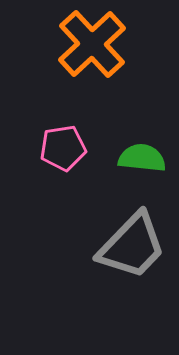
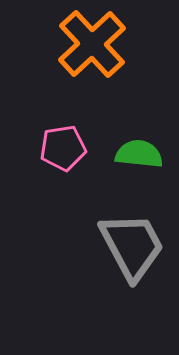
green semicircle: moved 3 px left, 4 px up
gray trapezoid: rotated 72 degrees counterclockwise
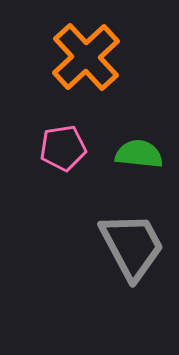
orange cross: moved 6 px left, 13 px down
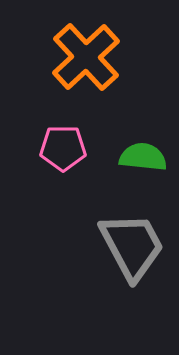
pink pentagon: rotated 9 degrees clockwise
green semicircle: moved 4 px right, 3 px down
